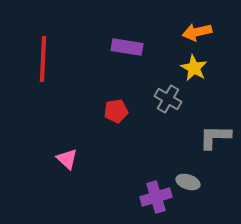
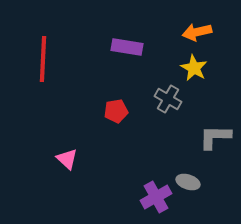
purple cross: rotated 12 degrees counterclockwise
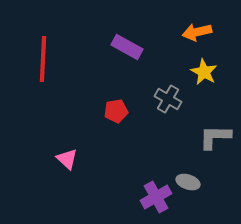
purple rectangle: rotated 20 degrees clockwise
yellow star: moved 10 px right, 4 px down
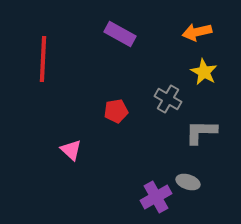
purple rectangle: moved 7 px left, 13 px up
gray L-shape: moved 14 px left, 5 px up
pink triangle: moved 4 px right, 9 px up
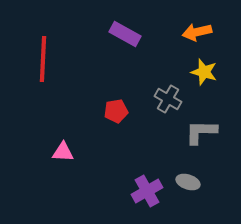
purple rectangle: moved 5 px right
yellow star: rotated 12 degrees counterclockwise
pink triangle: moved 8 px left, 2 px down; rotated 40 degrees counterclockwise
purple cross: moved 9 px left, 6 px up
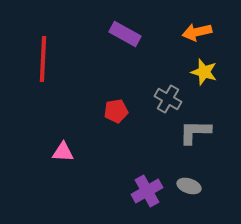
gray L-shape: moved 6 px left
gray ellipse: moved 1 px right, 4 px down
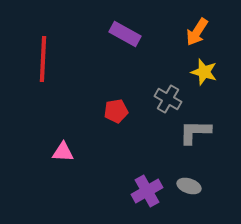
orange arrow: rotated 44 degrees counterclockwise
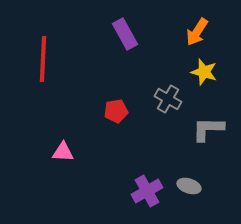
purple rectangle: rotated 32 degrees clockwise
gray L-shape: moved 13 px right, 3 px up
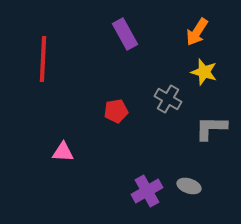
gray L-shape: moved 3 px right, 1 px up
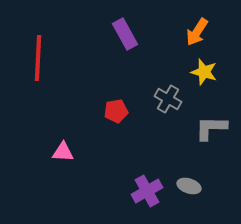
red line: moved 5 px left, 1 px up
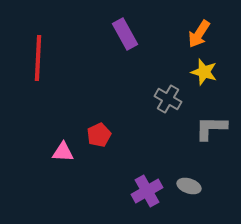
orange arrow: moved 2 px right, 2 px down
red pentagon: moved 17 px left, 24 px down; rotated 15 degrees counterclockwise
